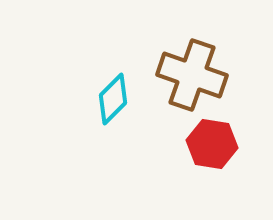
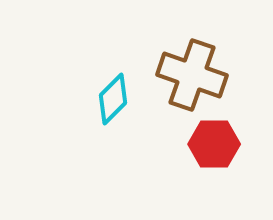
red hexagon: moved 2 px right; rotated 9 degrees counterclockwise
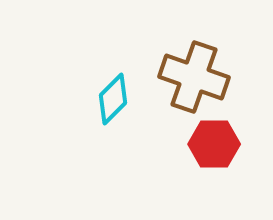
brown cross: moved 2 px right, 2 px down
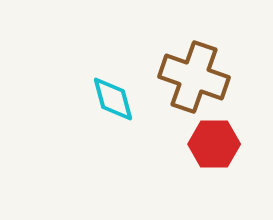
cyan diamond: rotated 60 degrees counterclockwise
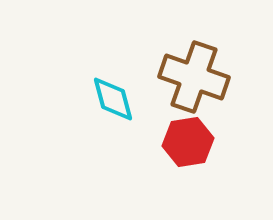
red hexagon: moved 26 px left, 2 px up; rotated 9 degrees counterclockwise
